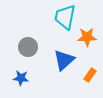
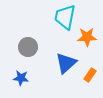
blue triangle: moved 2 px right, 3 px down
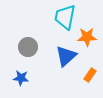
blue triangle: moved 7 px up
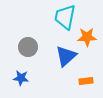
orange rectangle: moved 4 px left, 6 px down; rotated 48 degrees clockwise
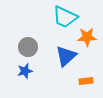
cyan trapezoid: rotated 76 degrees counterclockwise
blue star: moved 4 px right, 7 px up; rotated 21 degrees counterclockwise
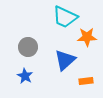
blue triangle: moved 1 px left, 4 px down
blue star: moved 5 px down; rotated 28 degrees counterclockwise
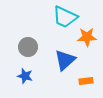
blue star: rotated 14 degrees counterclockwise
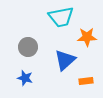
cyan trapezoid: moved 4 px left; rotated 36 degrees counterclockwise
blue star: moved 2 px down
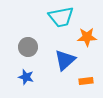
blue star: moved 1 px right, 1 px up
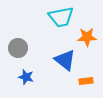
gray circle: moved 10 px left, 1 px down
blue triangle: rotated 40 degrees counterclockwise
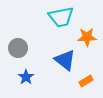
blue star: rotated 21 degrees clockwise
orange rectangle: rotated 24 degrees counterclockwise
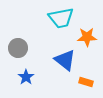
cyan trapezoid: moved 1 px down
orange rectangle: moved 1 px down; rotated 48 degrees clockwise
